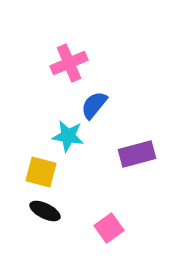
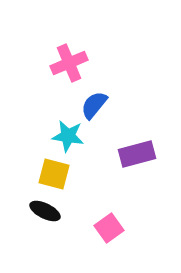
yellow square: moved 13 px right, 2 px down
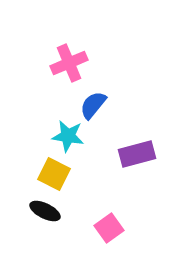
blue semicircle: moved 1 px left
yellow square: rotated 12 degrees clockwise
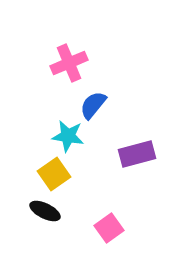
yellow square: rotated 28 degrees clockwise
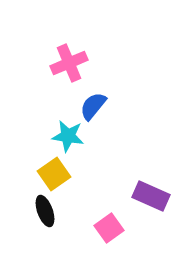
blue semicircle: moved 1 px down
purple rectangle: moved 14 px right, 42 px down; rotated 39 degrees clockwise
black ellipse: rotated 44 degrees clockwise
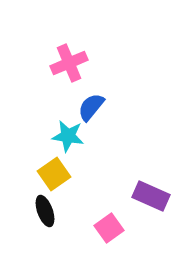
blue semicircle: moved 2 px left, 1 px down
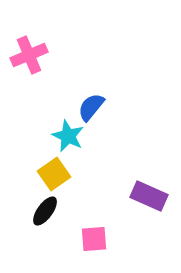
pink cross: moved 40 px left, 8 px up
cyan star: rotated 16 degrees clockwise
purple rectangle: moved 2 px left
black ellipse: rotated 56 degrees clockwise
pink square: moved 15 px left, 11 px down; rotated 32 degrees clockwise
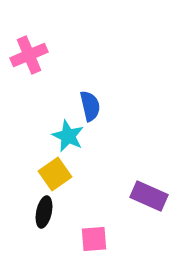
blue semicircle: moved 1 px left, 1 px up; rotated 128 degrees clockwise
yellow square: moved 1 px right
black ellipse: moved 1 px left, 1 px down; rotated 24 degrees counterclockwise
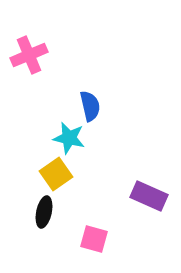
cyan star: moved 1 px right, 2 px down; rotated 12 degrees counterclockwise
yellow square: moved 1 px right
pink square: rotated 20 degrees clockwise
